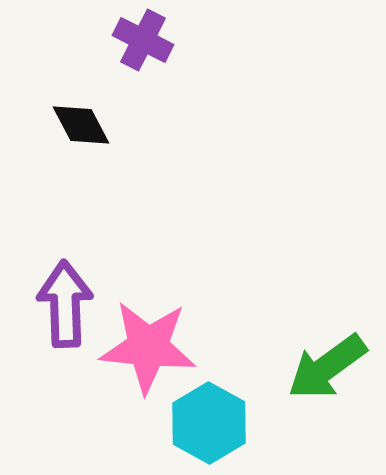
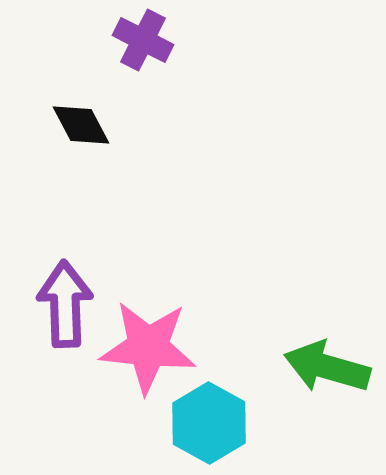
green arrow: rotated 52 degrees clockwise
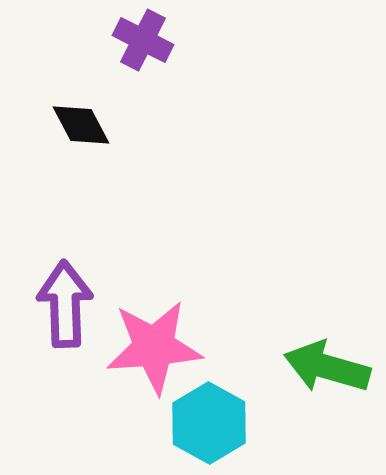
pink star: moved 6 px right; rotated 10 degrees counterclockwise
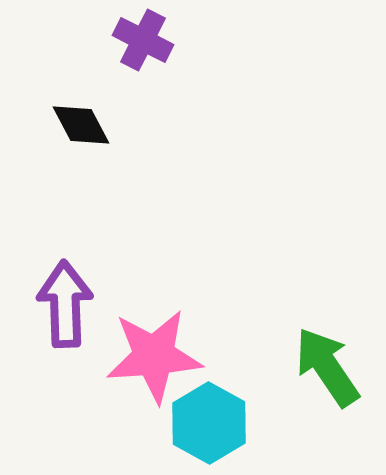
pink star: moved 9 px down
green arrow: rotated 40 degrees clockwise
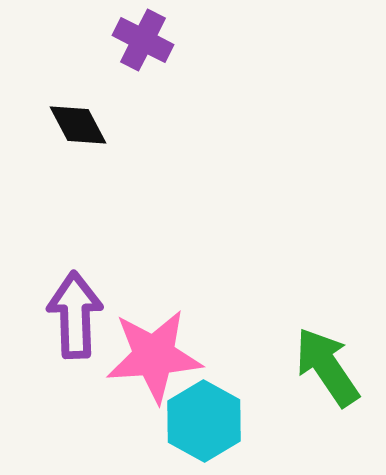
black diamond: moved 3 px left
purple arrow: moved 10 px right, 11 px down
cyan hexagon: moved 5 px left, 2 px up
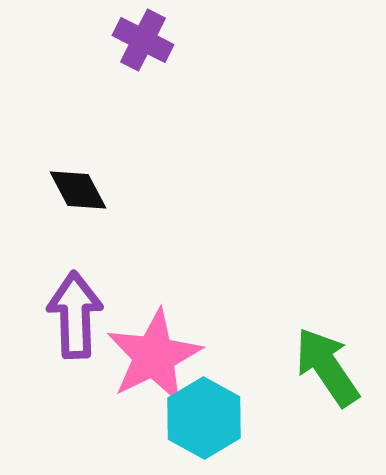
black diamond: moved 65 px down
pink star: rotated 22 degrees counterclockwise
cyan hexagon: moved 3 px up
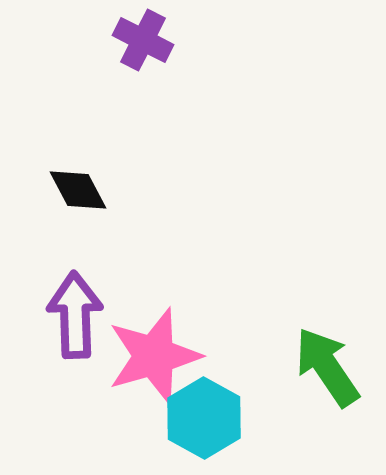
pink star: rotated 10 degrees clockwise
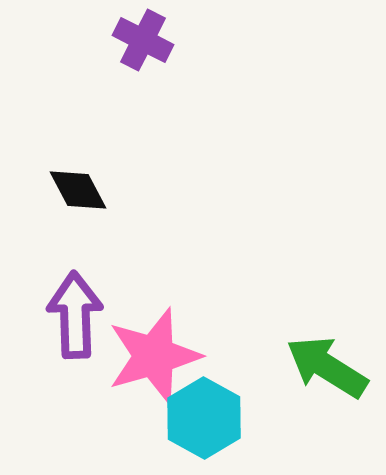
green arrow: rotated 24 degrees counterclockwise
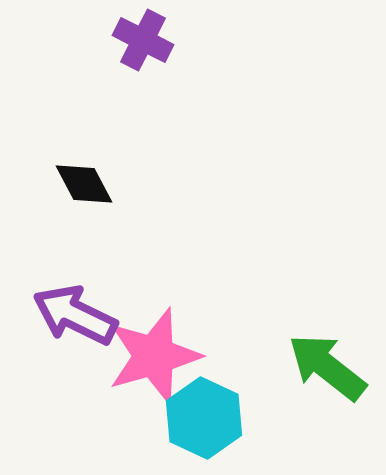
black diamond: moved 6 px right, 6 px up
purple arrow: rotated 62 degrees counterclockwise
green arrow: rotated 6 degrees clockwise
cyan hexagon: rotated 4 degrees counterclockwise
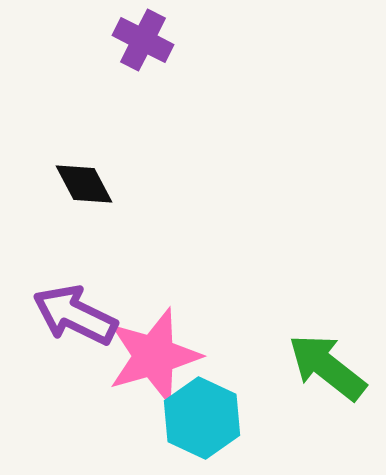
cyan hexagon: moved 2 px left
